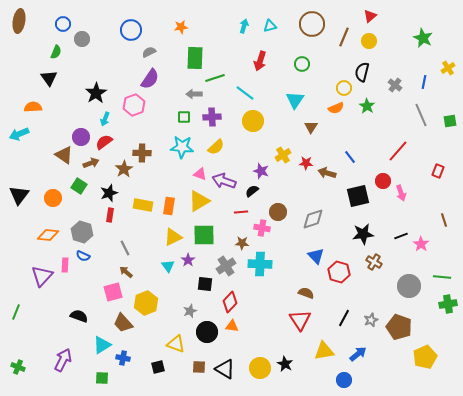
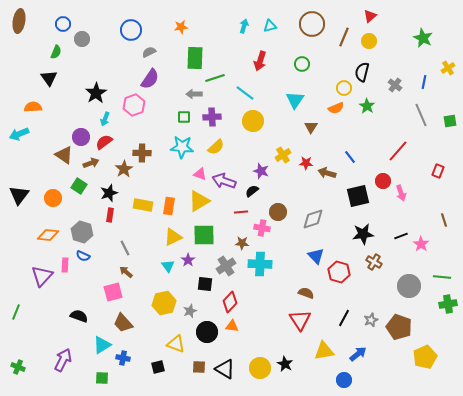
yellow hexagon at (146, 303): moved 18 px right; rotated 10 degrees clockwise
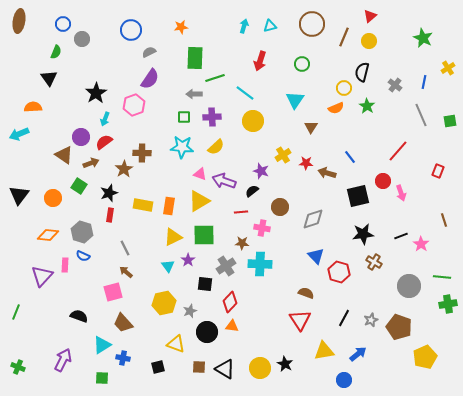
brown circle at (278, 212): moved 2 px right, 5 px up
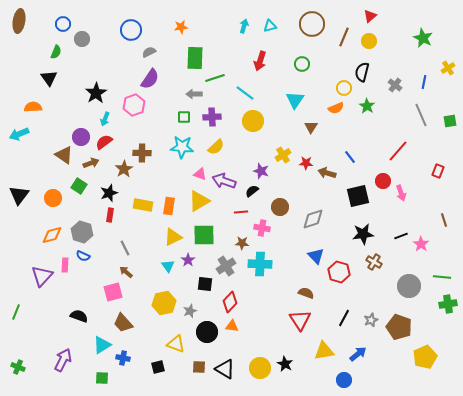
orange diamond at (48, 235): moved 4 px right; rotated 20 degrees counterclockwise
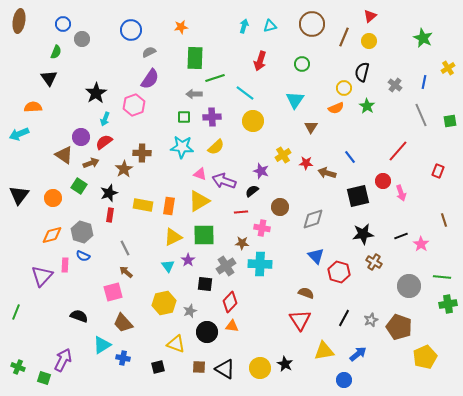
green square at (102, 378): moved 58 px left; rotated 16 degrees clockwise
